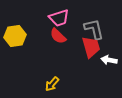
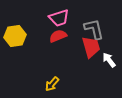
red semicircle: rotated 114 degrees clockwise
white arrow: rotated 42 degrees clockwise
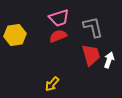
gray L-shape: moved 1 px left, 2 px up
yellow hexagon: moved 1 px up
red trapezoid: moved 8 px down
white arrow: rotated 56 degrees clockwise
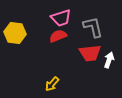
pink trapezoid: moved 2 px right
yellow hexagon: moved 2 px up; rotated 15 degrees clockwise
red trapezoid: moved 1 px left, 2 px up; rotated 100 degrees clockwise
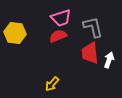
red trapezoid: rotated 90 degrees clockwise
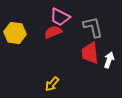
pink trapezoid: moved 1 px left, 1 px up; rotated 45 degrees clockwise
red semicircle: moved 5 px left, 4 px up
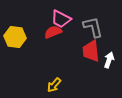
pink trapezoid: moved 1 px right, 2 px down
yellow hexagon: moved 4 px down
red trapezoid: moved 1 px right, 2 px up
yellow arrow: moved 2 px right, 1 px down
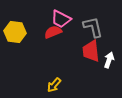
yellow hexagon: moved 5 px up
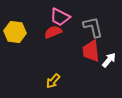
pink trapezoid: moved 1 px left, 2 px up
white arrow: rotated 21 degrees clockwise
yellow arrow: moved 1 px left, 4 px up
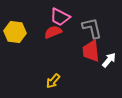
gray L-shape: moved 1 px left, 1 px down
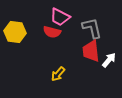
red semicircle: moved 1 px left; rotated 144 degrees counterclockwise
yellow arrow: moved 5 px right, 7 px up
